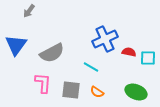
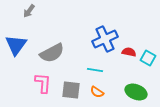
cyan square: rotated 28 degrees clockwise
cyan line: moved 4 px right, 3 px down; rotated 21 degrees counterclockwise
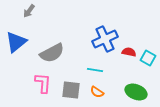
blue triangle: moved 3 px up; rotated 15 degrees clockwise
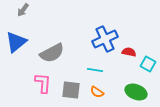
gray arrow: moved 6 px left, 1 px up
cyan square: moved 6 px down
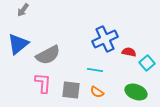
blue triangle: moved 2 px right, 2 px down
gray semicircle: moved 4 px left, 2 px down
cyan square: moved 1 px left, 1 px up; rotated 21 degrees clockwise
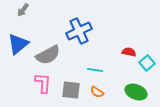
blue cross: moved 26 px left, 8 px up
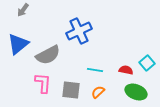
red semicircle: moved 3 px left, 18 px down
orange semicircle: moved 1 px right; rotated 104 degrees clockwise
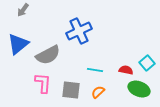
green ellipse: moved 3 px right, 3 px up
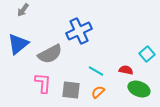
gray semicircle: moved 2 px right, 1 px up
cyan square: moved 9 px up
cyan line: moved 1 px right, 1 px down; rotated 21 degrees clockwise
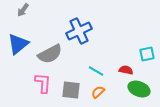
cyan square: rotated 28 degrees clockwise
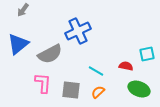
blue cross: moved 1 px left
red semicircle: moved 4 px up
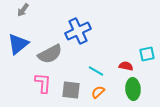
green ellipse: moved 6 px left; rotated 65 degrees clockwise
